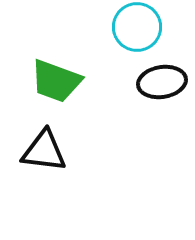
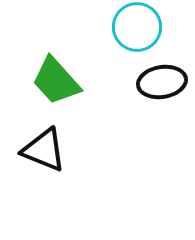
green trapezoid: rotated 28 degrees clockwise
black triangle: moved 1 px up; rotated 15 degrees clockwise
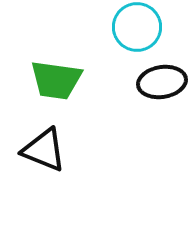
green trapezoid: moved 1 px up; rotated 40 degrees counterclockwise
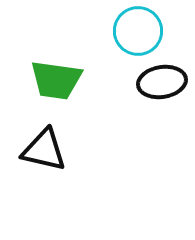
cyan circle: moved 1 px right, 4 px down
black triangle: rotated 9 degrees counterclockwise
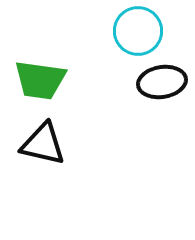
green trapezoid: moved 16 px left
black triangle: moved 1 px left, 6 px up
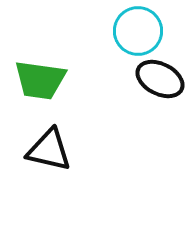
black ellipse: moved 2 px left, 3 px up; rotated 36 degrees clockwise
black triangle: moved 6 px right, 6 px down
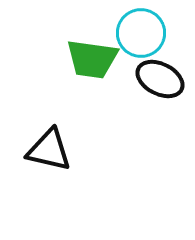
cyan circle: moved 3 px right, 2 px down
green trapezoid: moved 52 px right, 21 px up
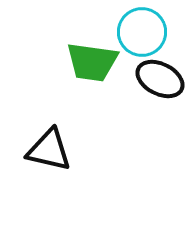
cyan circle: moved 1 px right, 1 px up
green trapezoid: moved 3 px down
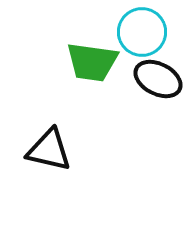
black ellipse: moved 2 px left
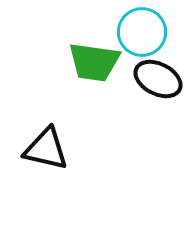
green trapezoid: moved 2 px right
black triangle: moved 3 px left, 1 px up
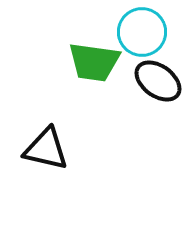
black ellipse: moved 2 px down; rotated 9 degrees clockwise
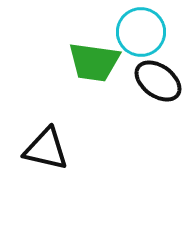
cyan circle: moved 1 px left
